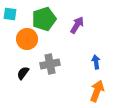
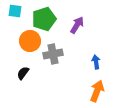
cyan square: moved 5 px right, 3 px up
orange circle: moved 3 px right, 2 px down
gray cross: moved 3 px right, 10 px up
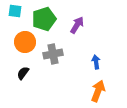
orange circle: moved 5 px left, 1 px down
orange arrow: moved 1 px right
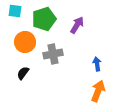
blue arrow: moved 1 px right, 2 px down
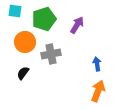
gray cross: moved 2 px left
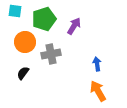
purple arrow: moved 3 px left, 1 px down
orange arrow: rotated 50 degrees counterclockwise
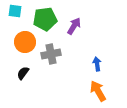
green pentagon: moved 1 px right; rotated 10 degrees clockwise
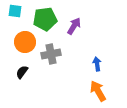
black semicircle: moved 1 px left, 1 px up
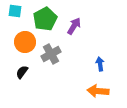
green pentagon: rotated 20 degrees counterclockwise
gray cross: rotated 18 degrees counterclockwise
blue arrow: moved 3 px right
orange arrow: rotated 55 degrees counterclockwise
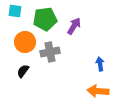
green pentagon: rotated 20 degrees clockwise
gray cross: moved 1 px left, 2 px up; rotated 18 degrees clockwise
black semicircle: moved 1 px right, 1 px up
